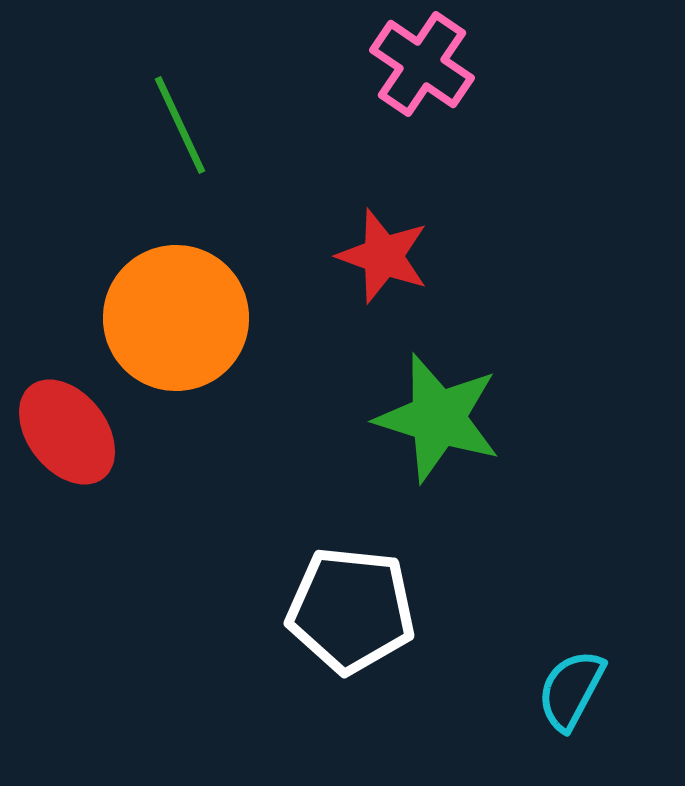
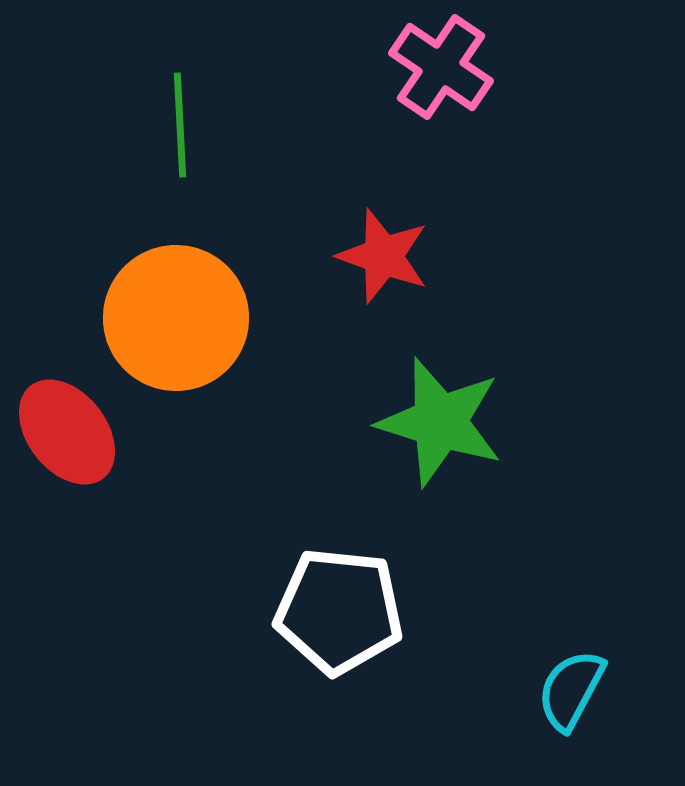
pink cross: moved 19 px right, 3 px down
green line: rotated 22 degrees clockwise
green star: moved 2 px right, 4 px down
white pentagon: moved 12 px left, 1 px down
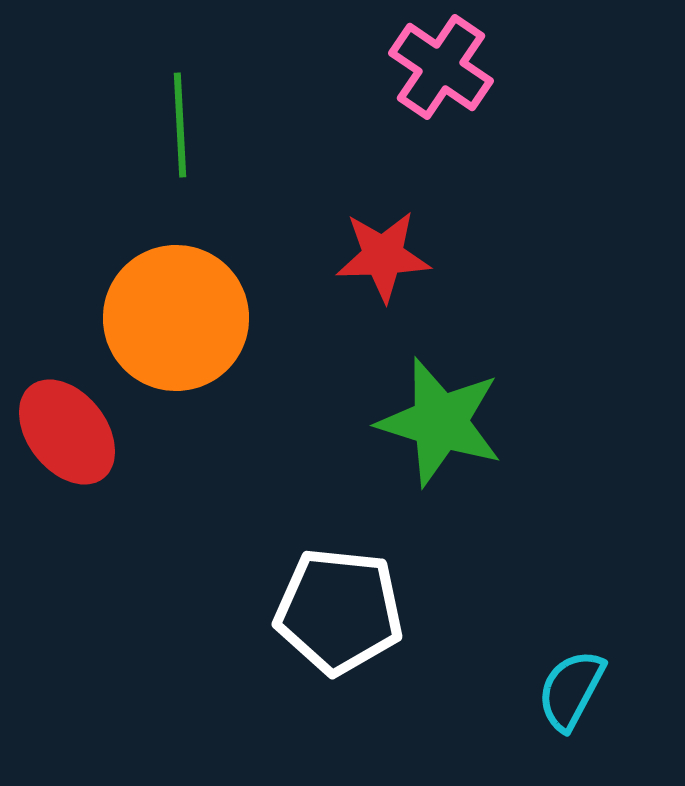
red star: rotated 22 degrees counterclockwise
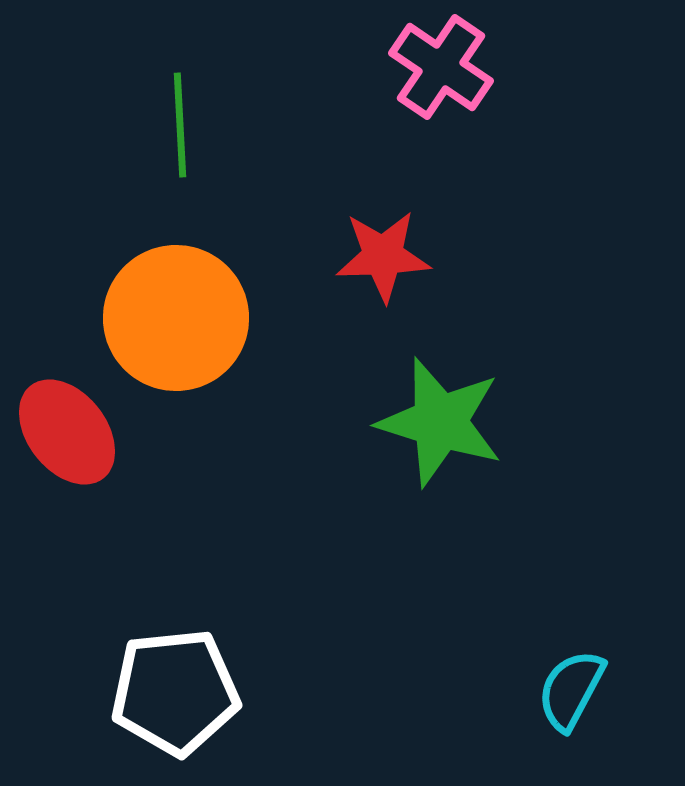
white pentagon: moved 164 px left, 81 px down; rotated 12 degrees counterclockwise
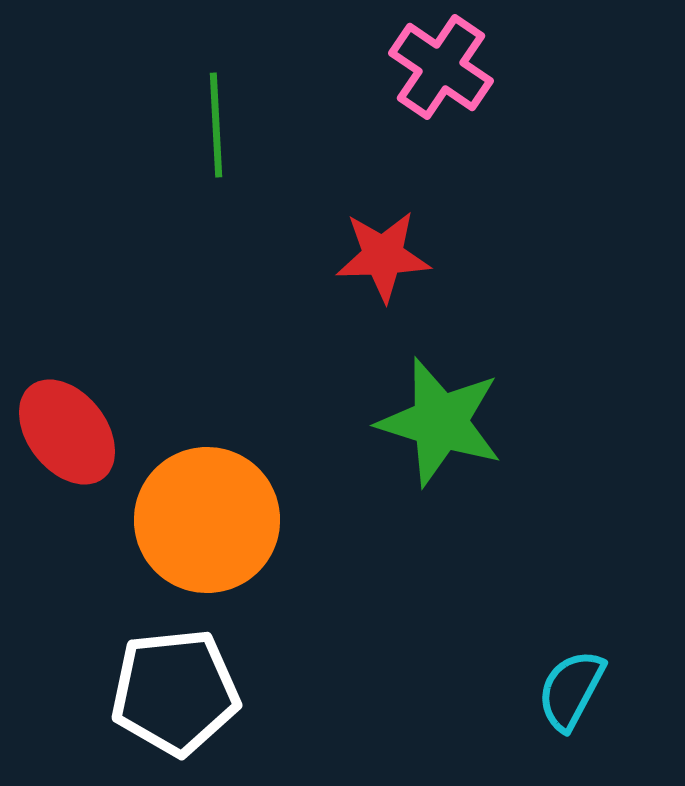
green line: moved 36 px right
orange circle: moved 31 px right, 202 px down
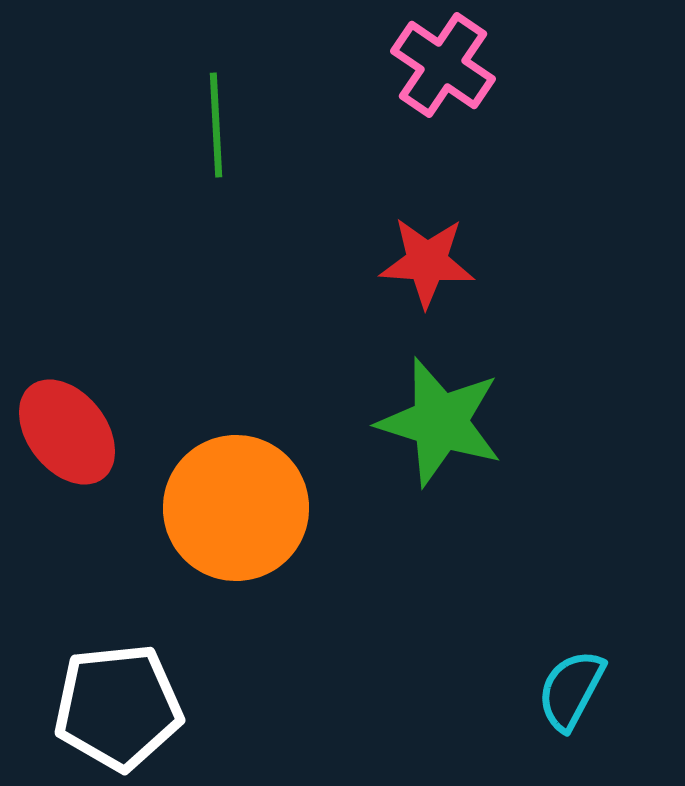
pink cross: moved 2 px right, 2 px up
red star: moved 44 px right, 6 px down; rotated 6 degrees clockwise
orange circle: moved 29 px right, 12 px up
white pentagon: moved 57 px left, 15 px down
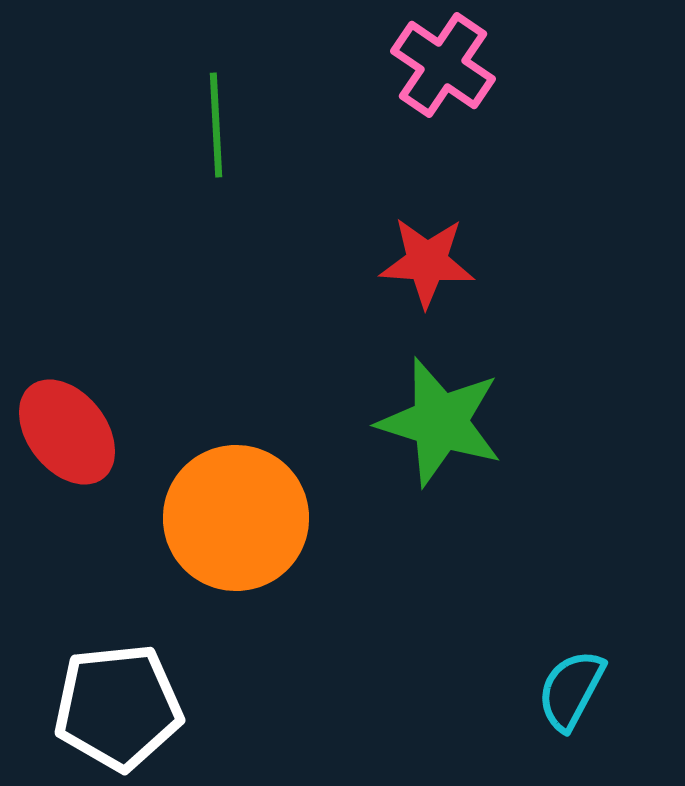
orange circle: moved 10 px down
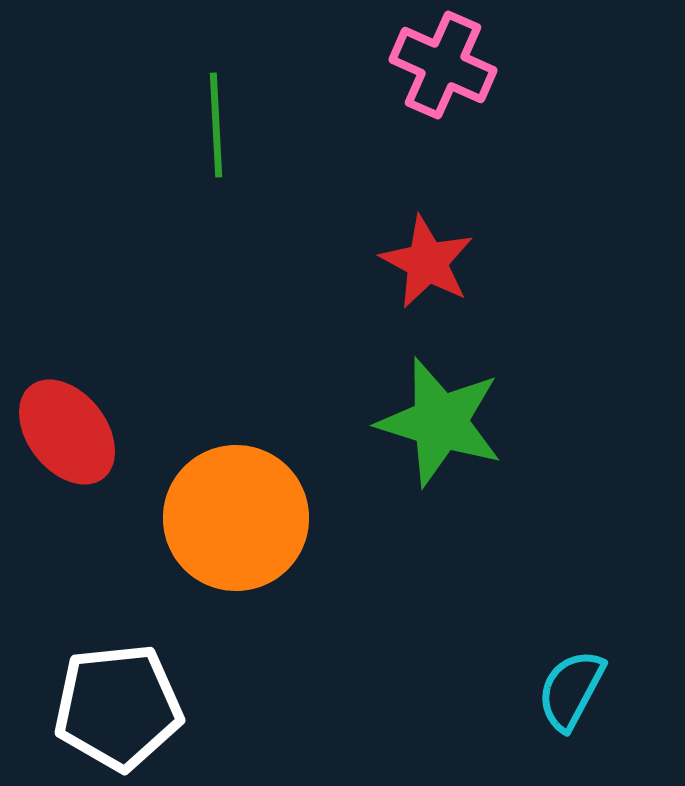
pink cross: rotated 10 degrees counterclockwise
red star: rotated 24 degrees clockwise
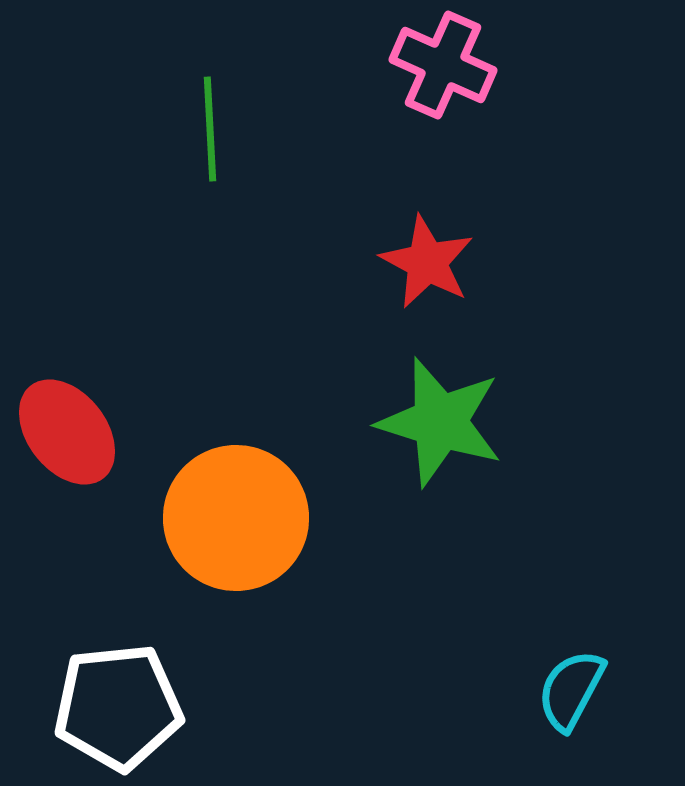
green line: moved 6 px left, 4 px down
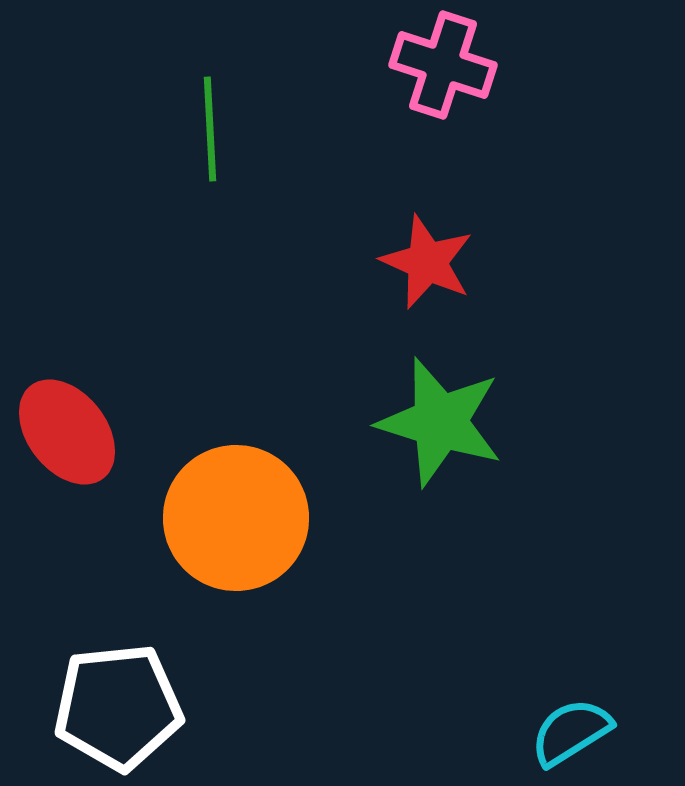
pink cross: rotated 6 degrees counterclockwise
red star: rotated 4 degrees counterclockwise
cyan semicircle: moved 42 px down; rotated 30 degrees clockwise
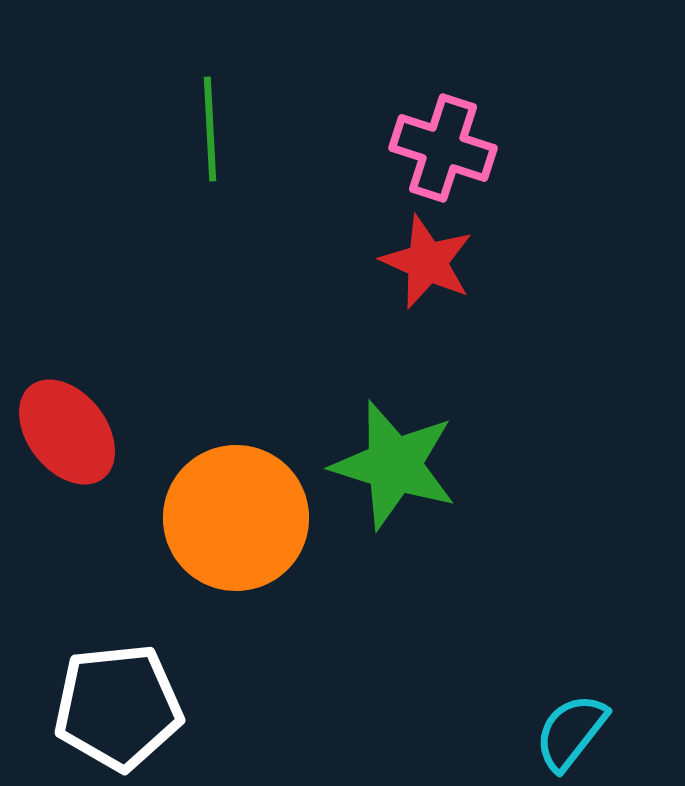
pink cross: moved 83 px down
green star: moved 46 px left, 43 px down
cyan semicircle: rotated 20 degrees counterclockwise
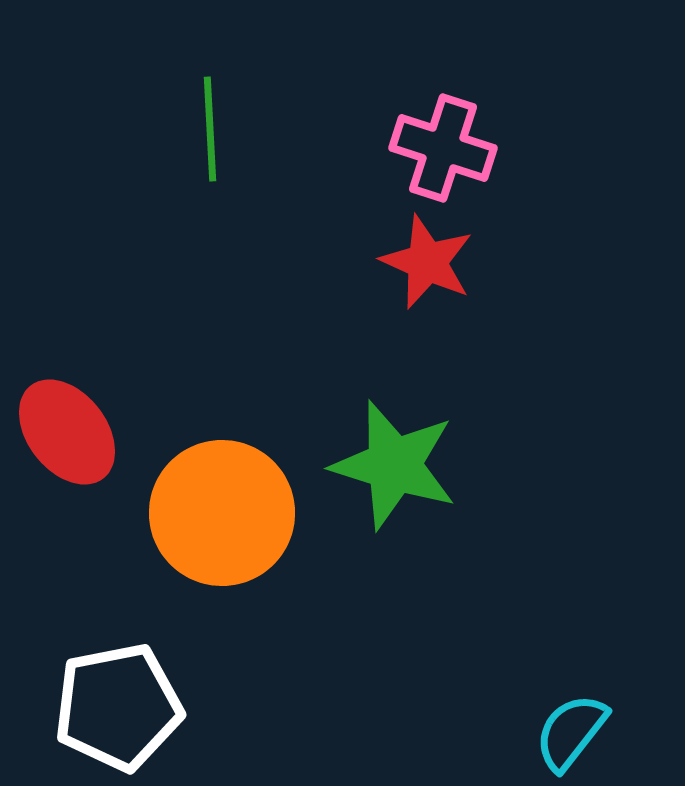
orange circle: moved 14 px left, 5 px up
white pentagon: rotated 5 degrees counterclockwise
